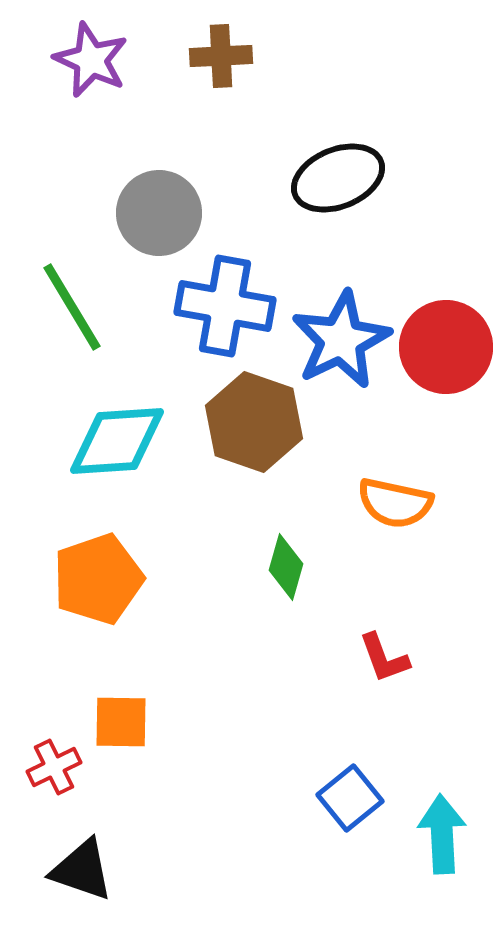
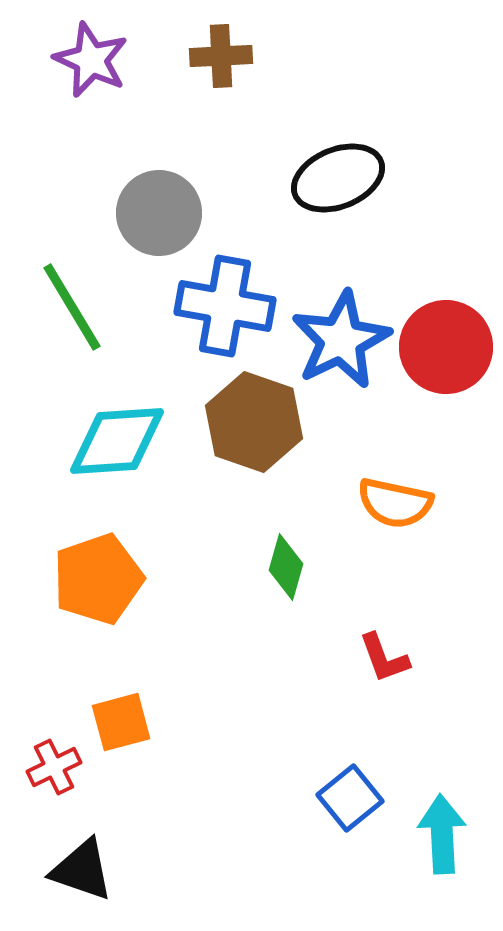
orange square: rotated 16 degrees counterclockwise
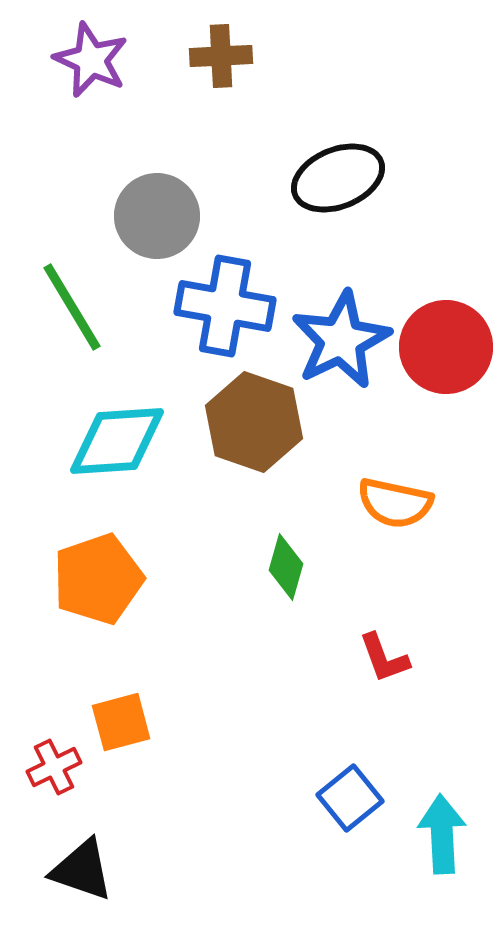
gray circle: moved 2 px left, 3 px down
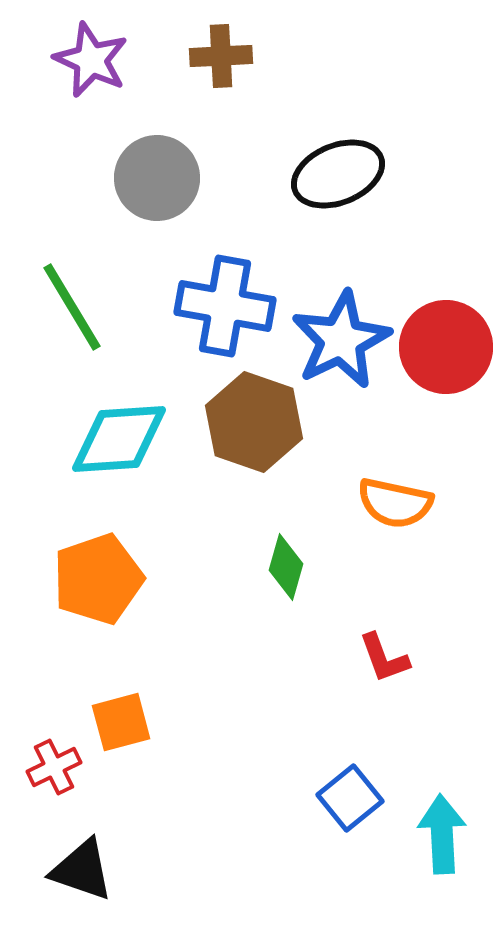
black ellipse: moved 4 px up
gray circle: moved 38 px up
cyan diamond: moved 2 px right, 2 px up
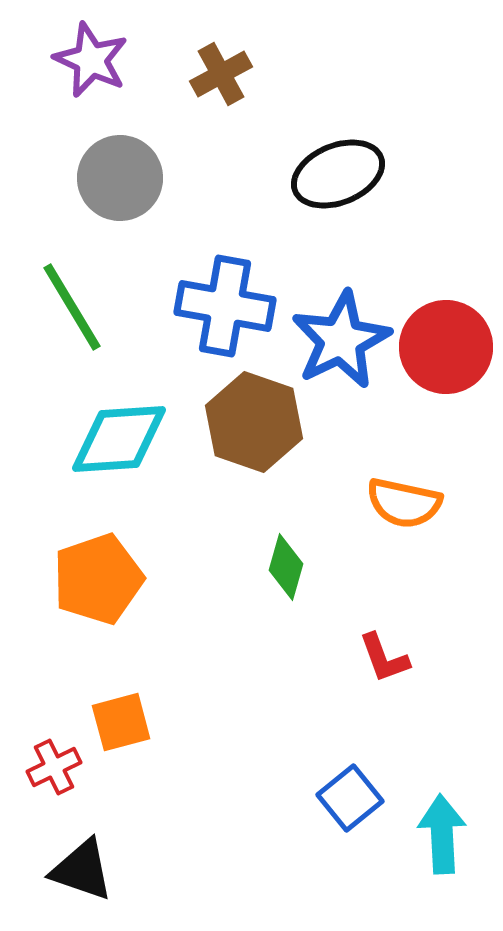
brown cross: moved 18 px down; rotated 26 degrees counterclockwise
gray circle: moved 37 px left
orange semicircle: moved 9 px right
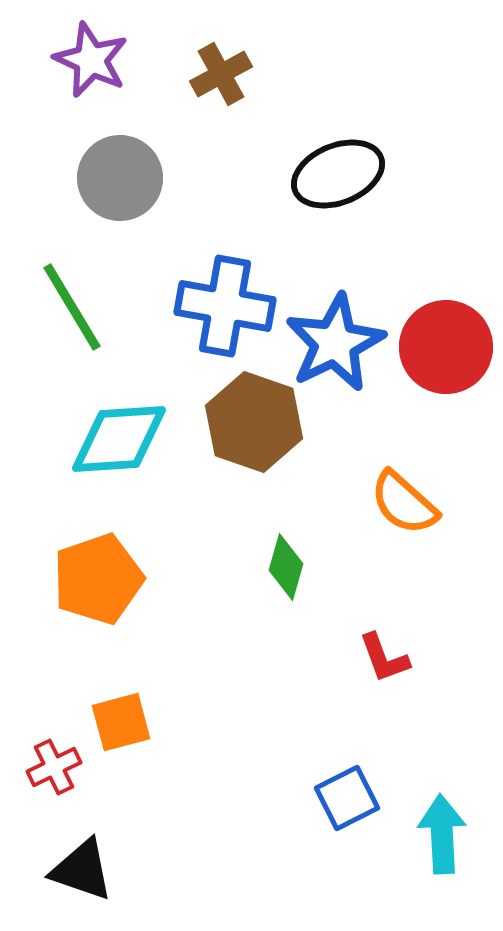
blue star: moved 6 px left, 3 px down
orange semicircle: rotated 30 degrees clockwise
blue square: moved 3 px left; rotated 12 degrees clockwise
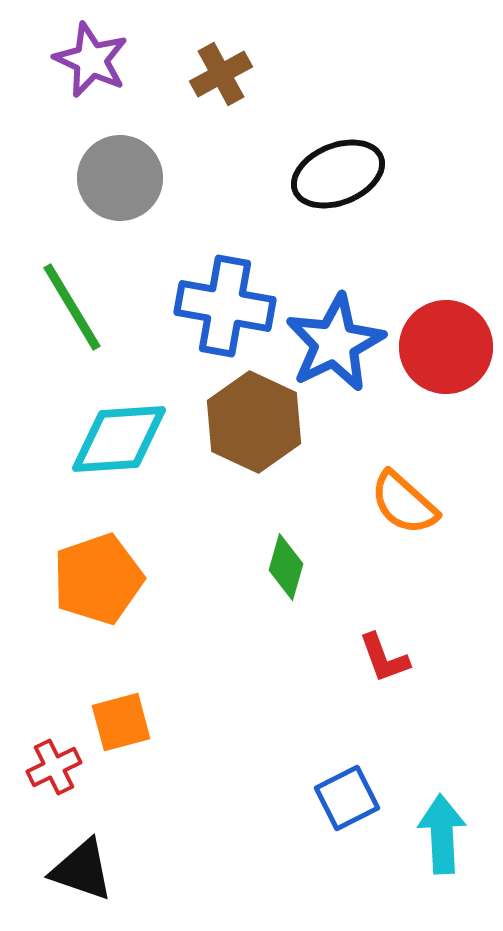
brown hexagon: rotated 6 degrees clockwise
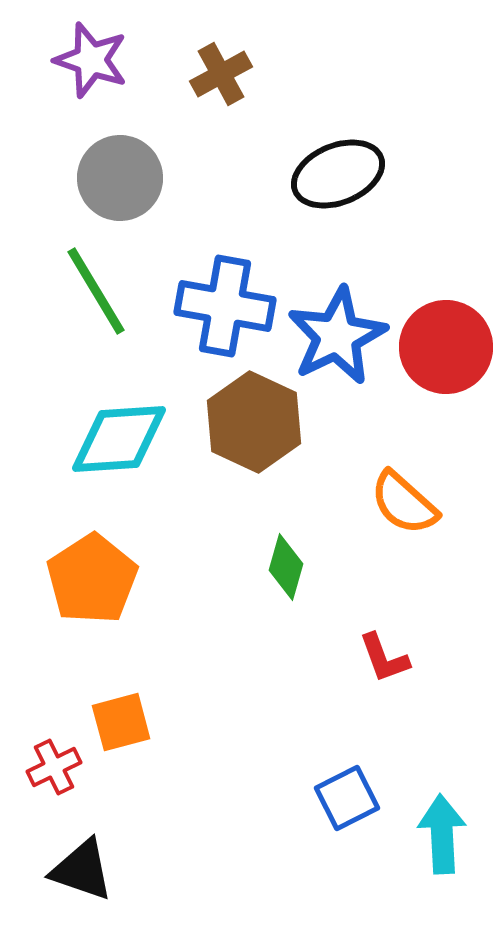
purple star: rotated 6 degrees counterclockwise
green line: moved 24 px right, 16 px up
blue star: moved 2 px right, 7 px up
orange pentagon: moved 6 px left; rotated 14 degrees counterclockwise
